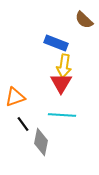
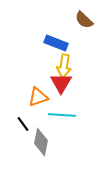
orange triangle: moved 23 px right
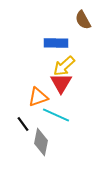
brown semicircle: moved 1 px left; rotated 18 degrees clockwise
blue rectangle: rotated 20 degrees counterclockwise
yellow arrow: rotated 40 degrees clockwise
cyan line: moved 6 px left; rotated 20 degrees clockwise
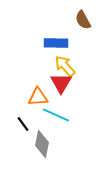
yellow arrow: moved 1 px right; rotated 90 degrees clockwise
orange triangle: rotated 15 degrees clockwise
gray diamond: moved 1 px right, 2 px down
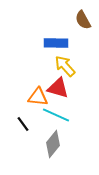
red triangle: moved 3 px left, 5 px down; rotated 45 degrees counterclockwise
orange triangle: rotated 10 degrees clockwise
gray diamond: moved 11 px right; rotated 28 degrees clockwise
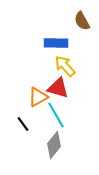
brown semicircle: moved 1 px left, 1 px down
orange triangle: rotated 35 degrees counterclockwise
cyan line: rotated 36 degrees clockwise
gray diamond: moved 1 px right, 1 px down
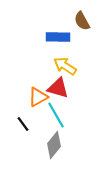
blue rectangle: moved 2 px right, 6 px up
yellow arrow: rotated 15 degrees counterclockwise
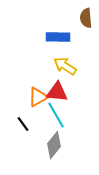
brown semicircle: moved 4 px right, 3 px up; rotated 24 degrees clockwise
red triangle: moved 1 px left, 4 px down; rotated 10 degrees counterclockwise
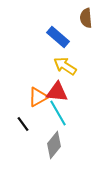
blue rectangle: rotated 40 degrees clockwise
cyan line: moved 2 px right, 2 px up
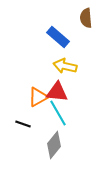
yellow arrow: rotated 20 degrees counterclockwise
black line: rotated 35 degrees counterclockwise
